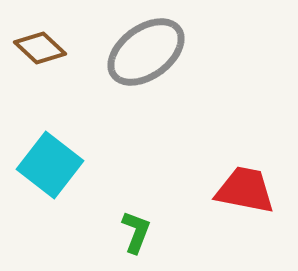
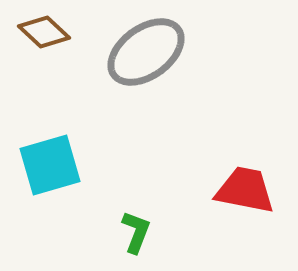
brown diamond: moved 4 px right, 16 px up
cyan square: rotated 36 degrees clockwise
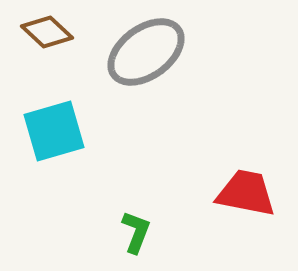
brown diamond: moved 3 px right
cyan square: moved 4 px right, 34 px up
red trapezoid: moved 1 px right, 3 px down
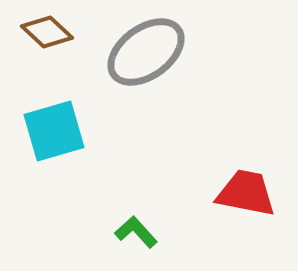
green L-shape: rotated 63 degrees counterclockwise
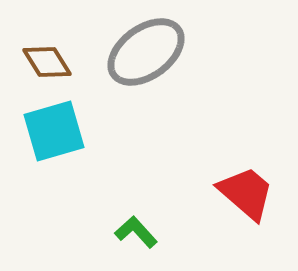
brown diamond: moved 30 px down; rotated 15 degrees clockwise
red trapezoid: rotated 30 degrees clockwise
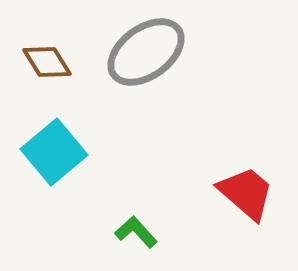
cyan square: moved 21 px down; rotated 24 degrees counterclockwise
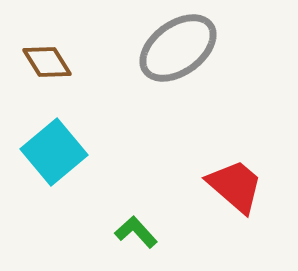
gray ellipse: moved 32 px right, 4 px up
red trapezoid: moved 11 px left, 7 px up
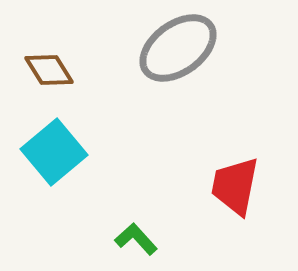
brown diamond: moved 2 px right, 8 px down
red trapezoid: rotated 120 degrees counterclockwise
green L-shape: moved 7 px down
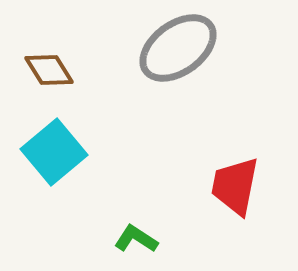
green L-shape: rotated 15 degrees counterclockwise
